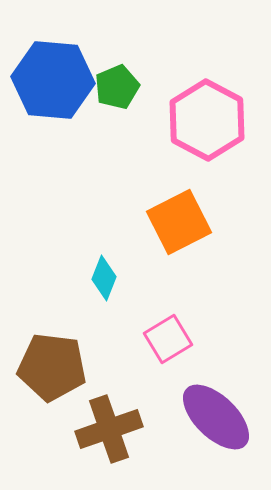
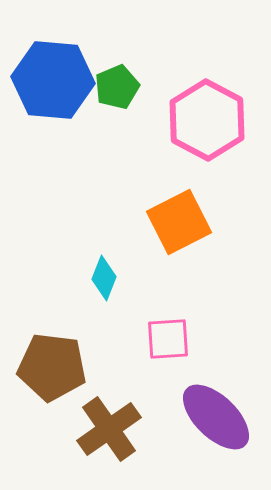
pink square: rotated 27 degrees clockwise
brown cross: rotated 16 degrees counterclockwise
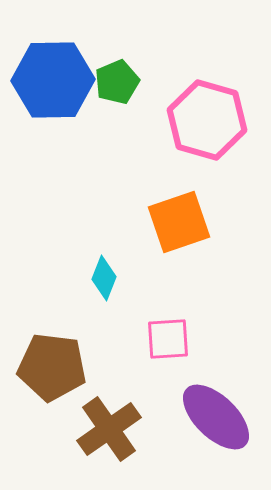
blue hexagon: rotated 6 degrees counterclockwise
green pentagon: moved 5 px up
pink hexagon: rotated 12 degrees counterclockwise
orange square: rotated 8 degrees clockwise
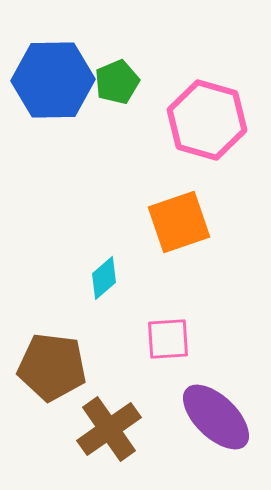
cyan diamond: rotated 27 degrees clockwise
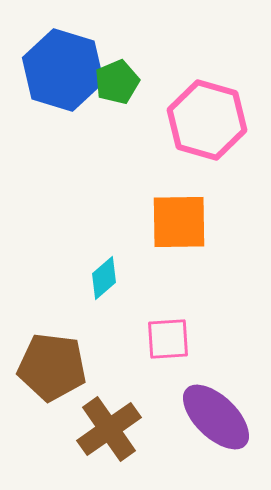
blue hexagon: moved 10 px right, 10 px up; rotated 18 degrees clockwise
orange square: rotated 18 degrees clockwise
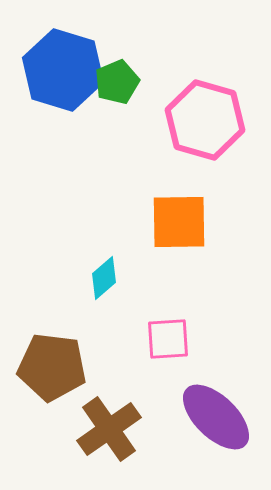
pink hexagon: moved 2 px left
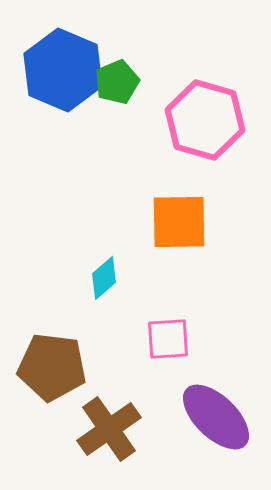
blue hexagon: rotated 6 degrees clockwise
